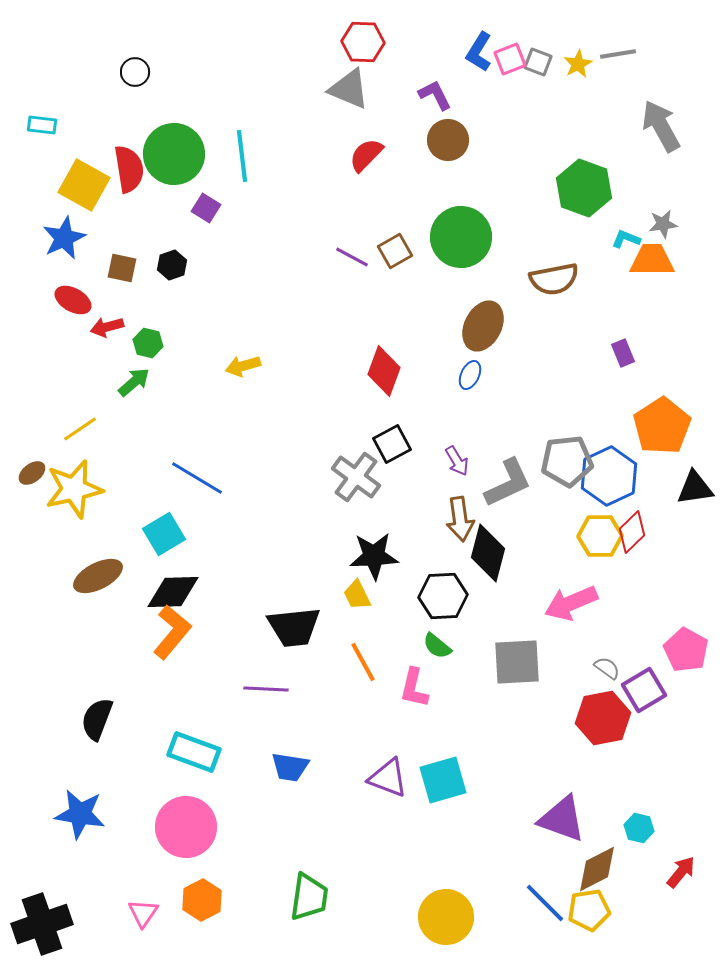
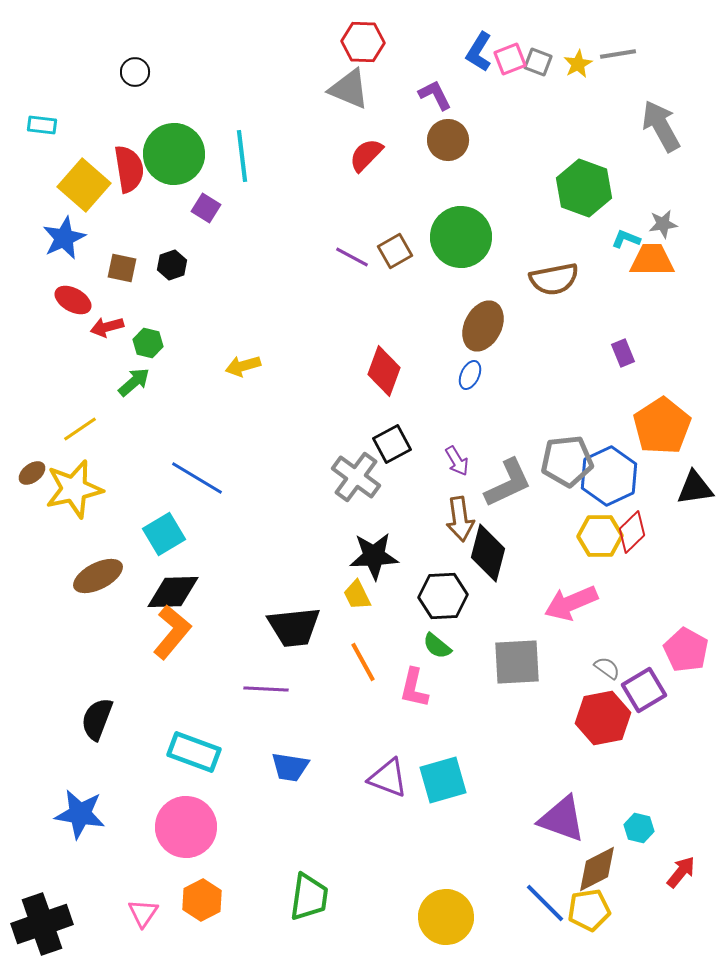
yellow square at (84, 185): rotated 12 degrees clockwise
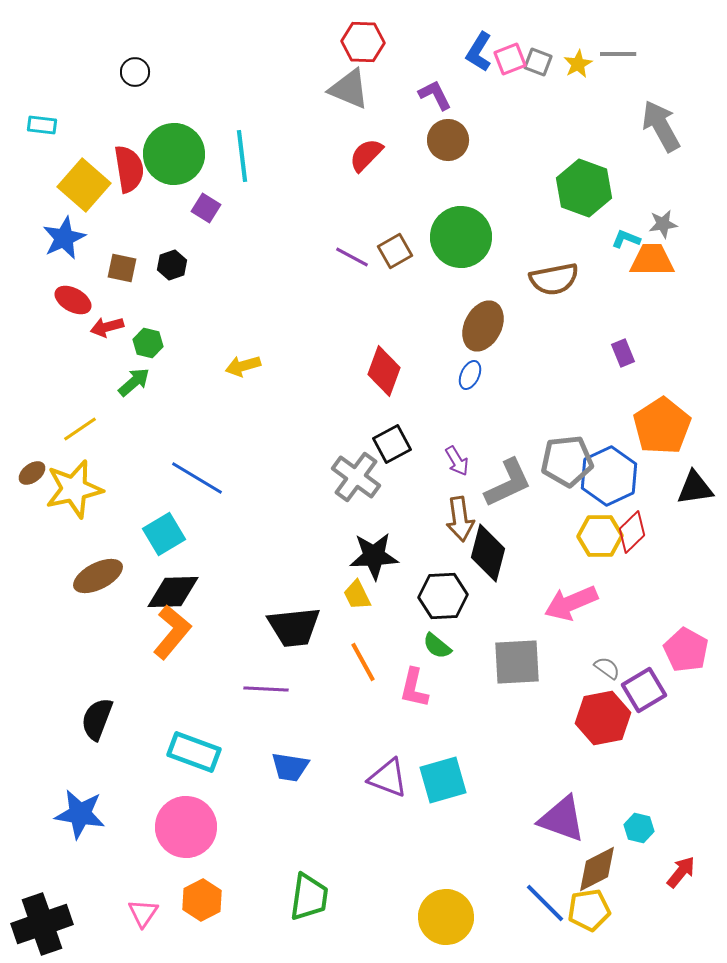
gray line at (618, 54): rotated 9 degrees clockwise
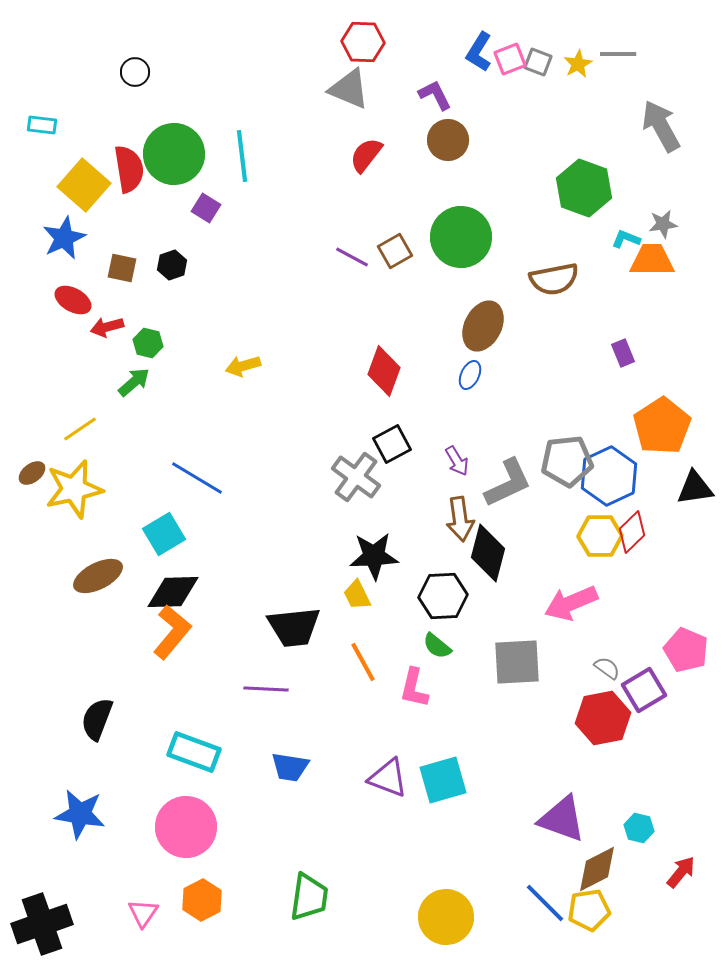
red semicircle at (366, 155): rotated 6 degrees counterclockwise
pink pentagon at (686, 650): rotated 6 degrees counterclockwise
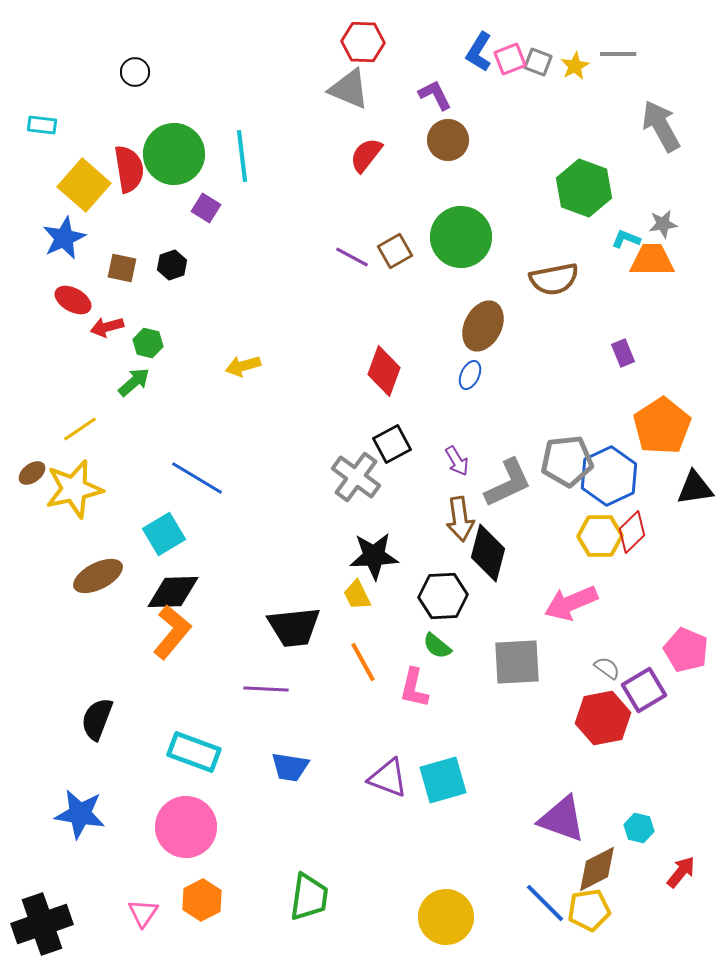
yellow star at (578, 64): moved 3 px left, 2 px down
